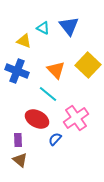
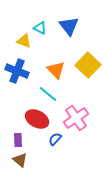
cyan triangle: moved 3 px left
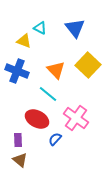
blue triangle: moved 6 px right, 2 px down
pink cross: rotated 20 degrees counterclockwise
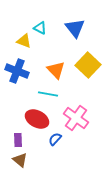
cyan line: rotated 30 degrees counterclockwise
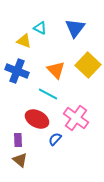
blue triangle: rotated 15 degrees clockwise
cyan line: rotated 18 degrees clockwise
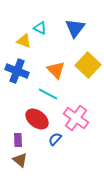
red ellipse: rotated 10 degrees clockwise
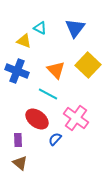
brown triangle: moved 3 px down
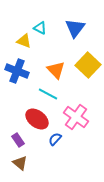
pink cross: moved 1 px up
purple rectangle: rotated 32 degrees counterclockwise
